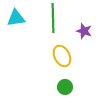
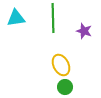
yellow ellipse: moved 1 px left, 9 px down
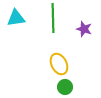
purple star: moved 2 px up
yellow ellipse: moved 2 px left, 1 px up
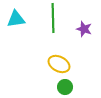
cyan triangle: moved 1 px down
yellow ellipse: rotated 35 degrees counterclockwise
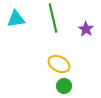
green line: rotated 12 degrees counterclockwise
purple star: moved 2 px right; rotated 14 degrees clockwise
green circle: moved 1 px left, 1 px up
